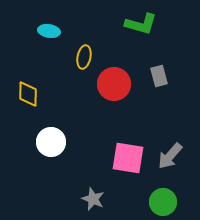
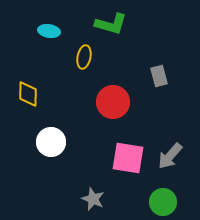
green L-shape: moved 30 px left
red circle: moved 1 px left, 18 px down
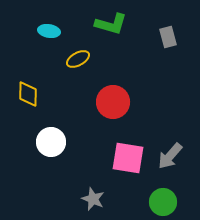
yellow ellipse: moved 6 px left, 2 px down; rotated 50 degrees clockwise
gray rectangle: moved 9 px right, 39 px up
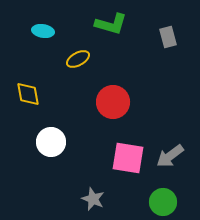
cyan ellipse: moved 6 px left
yellow diamond: rotated 12 degrees counterclockwise
gray arrow: rotated 12 degrees clockwise
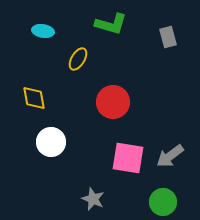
yellow ellipse: rotated 30 degrees counterclockwise
yellow diamond: moved 6 px right, 4 px down
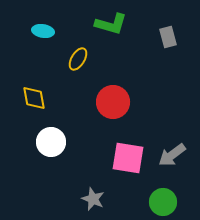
gray arrow: moved 2 px right, 1 px up
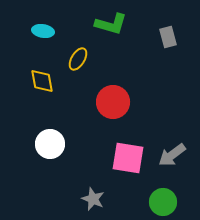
yellow diamond: moved 8 px right, 17 px up
white circle: moved 1 px left, 2 px down
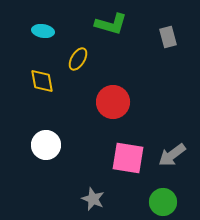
white circle: moved 4 px left, 1 px down
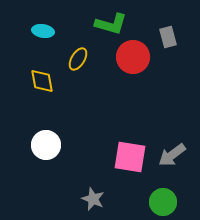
red circle: moved 20 px right, 45 px up
pink square: moved 2 px right, 1 px up
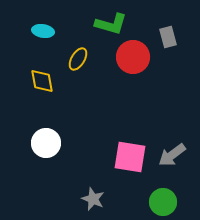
white circle: moved 2 px up
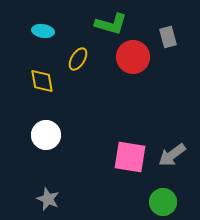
white circle: moved 8 px up
gray star: moved 45 px left
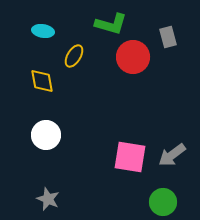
yellow ellipse: moved 4 px left, 3 px up
